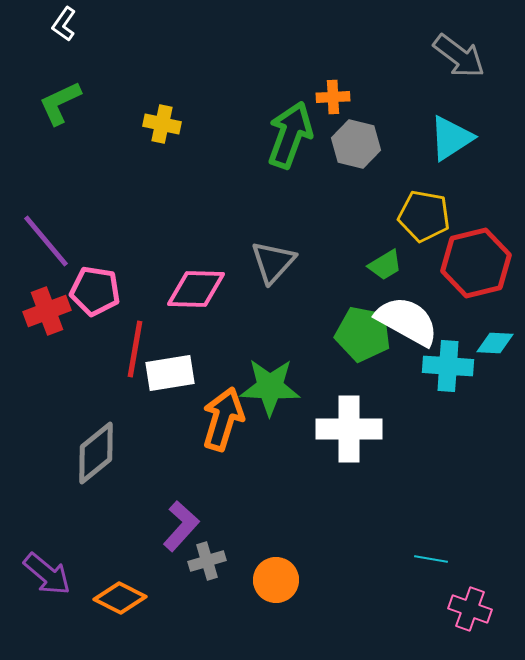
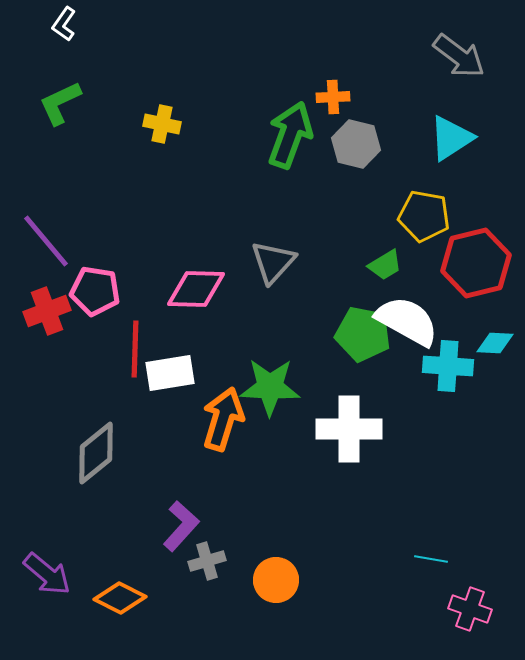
red line: rotated 8 degrees counterclockwise
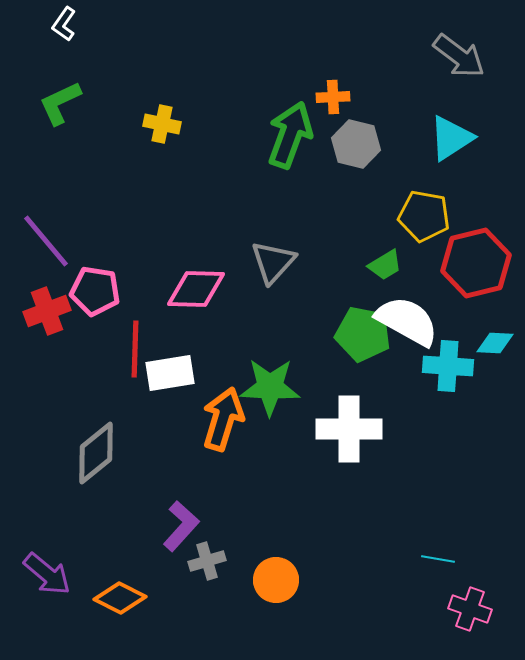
cyan line: moved 7 px right
